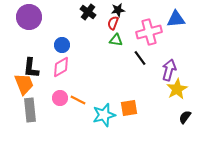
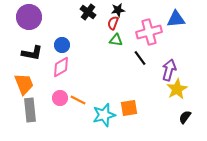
black L-shape: moved 1 px right, 15 px up; rotated 85 degrees counterclockwise
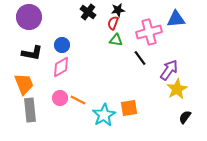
purple arrow: rotated 20 degrees clockwise
cyan star: rotated 15 degrees counterclockwise
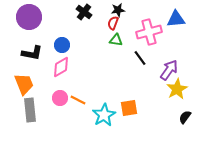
black cross: moved 4 px left
